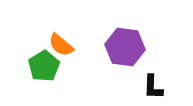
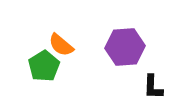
purple hexagon: rotated 12 degrees counterclockwise
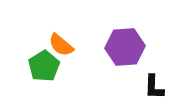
black L-shape: moved 1 px right
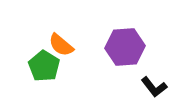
green pentagon: rotated 8 degrees counterclockwise
black L-shape: rotated 40 degrees counterclockwise
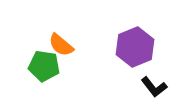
purple hexagon: moved 10 px right; rotated 18 degrees counterclockwise
green pentagon: rotated 24 degrees counterclockwise
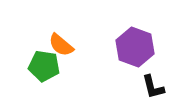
purple hexagon: rotated 18 degrees counterclockwise
black L-shape: moved 1 px left; rotated 24 degrees clockwise
